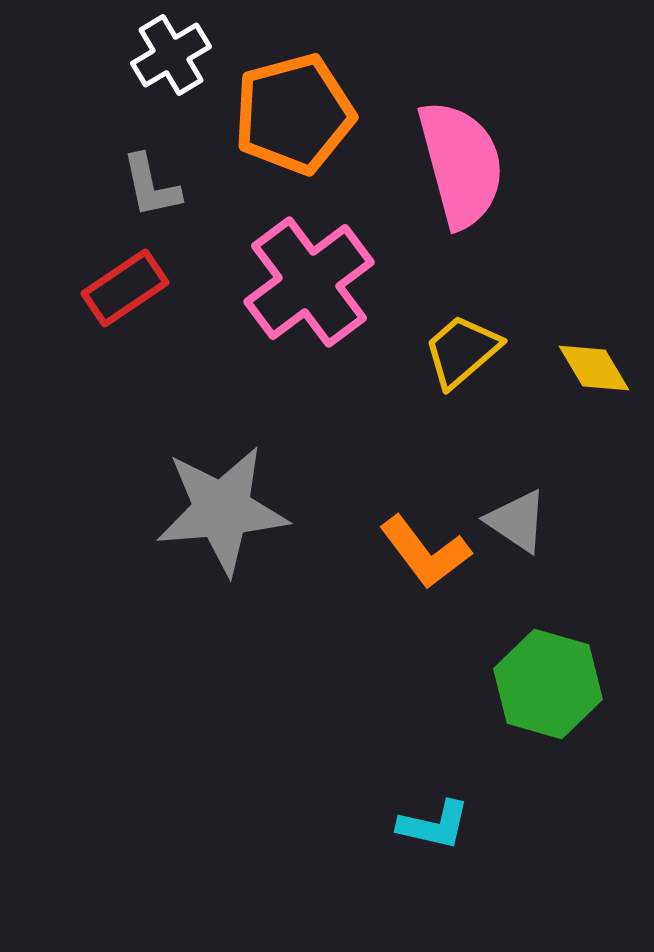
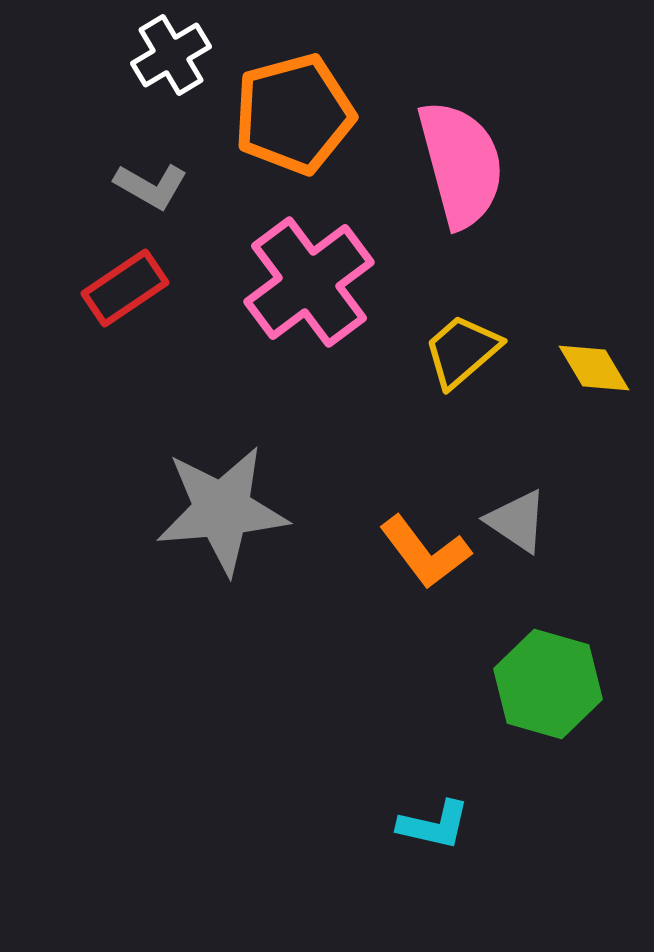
gray L-shape: rotated 48 degrees counterclockwise
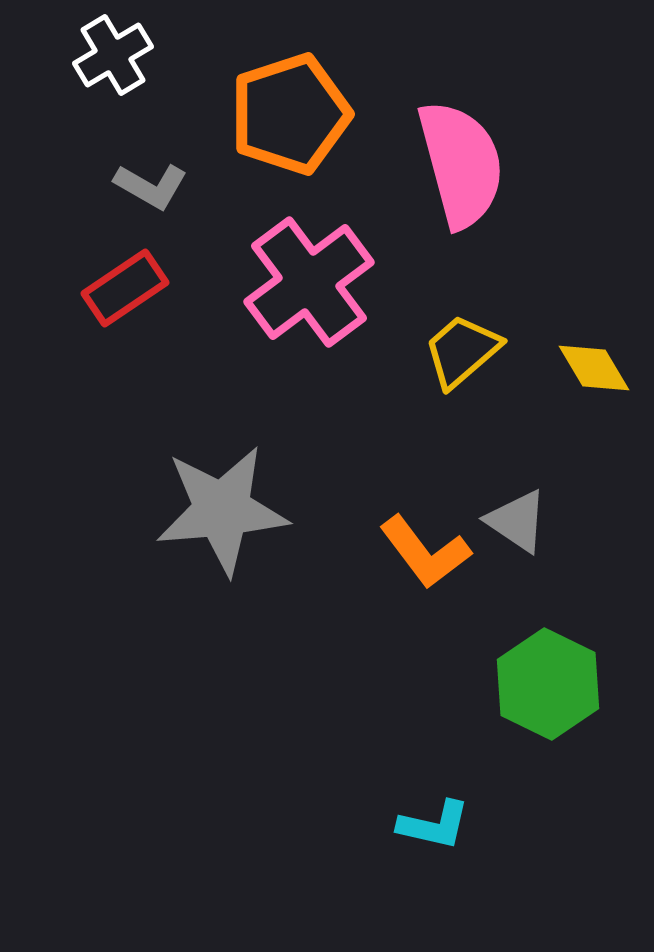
white cross: moved 58 px left
orange pentagon: moved 4 px left; rotated 3 degrees counterclockwise
green hexagon: rotated 10 degrees clockwise
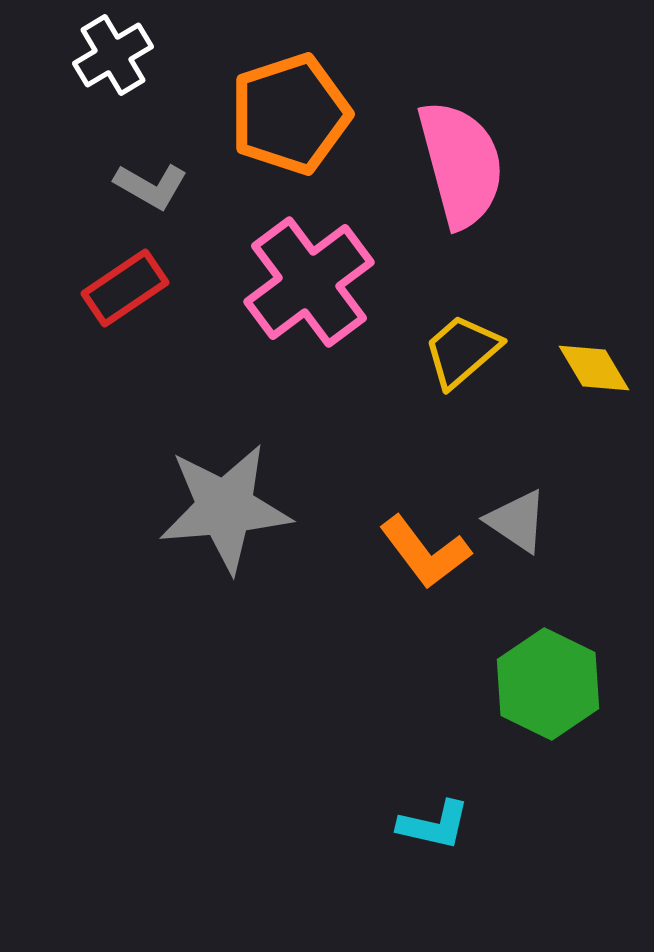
gray star: moved 3 px right, 2 px up
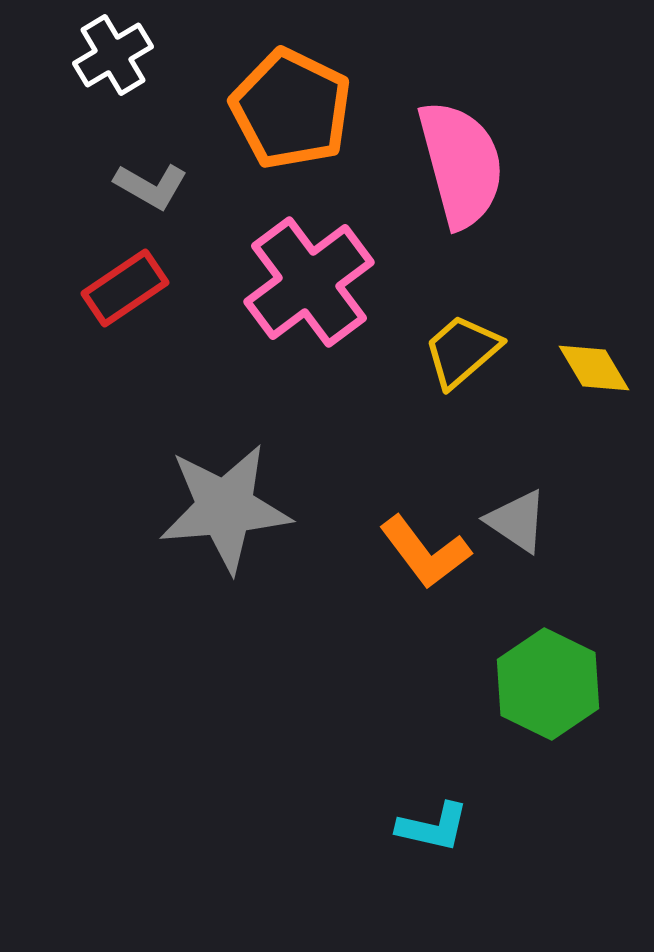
orange pentagon: moved 1 px right, 5 px up; rotated 28 degrees counterclockwise
cyan L-shape: moved 1 px left, 2 px down
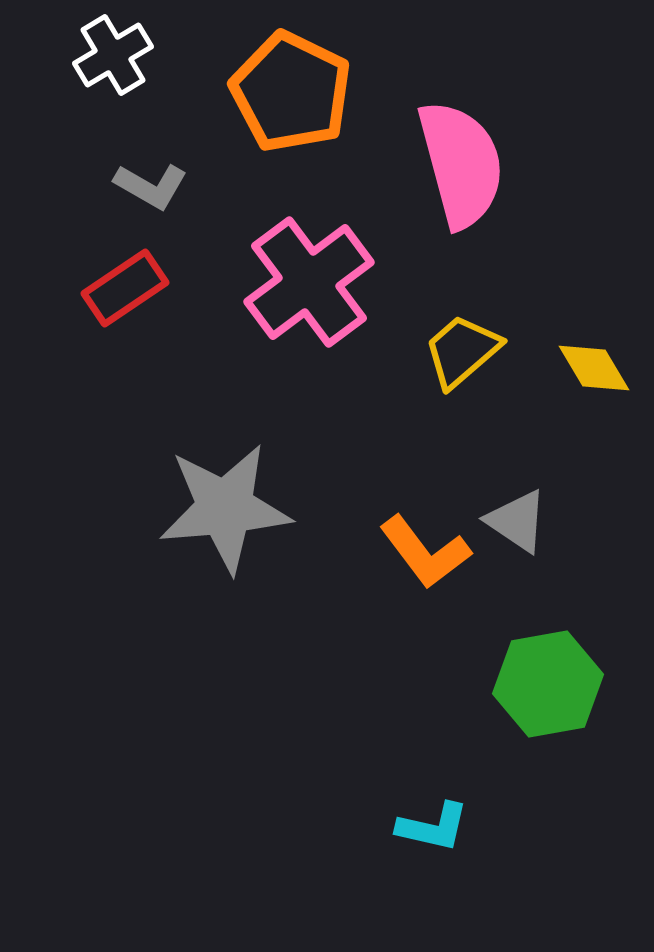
orange pentagon: moved 17 px up
green hexagon: rotated 24 degrees clockwise
